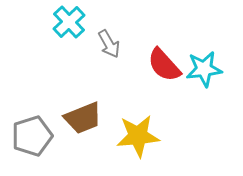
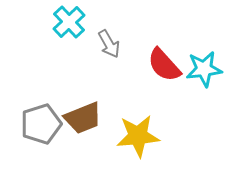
gray pentagon: moved 9 px right, 12 px up
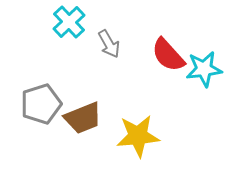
red semicircle: moved 4 px right, 10 px up
gray pentagon: moved 20 px up
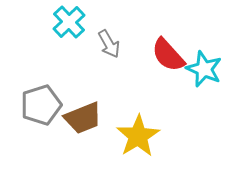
cyan star: rotated 30 degrees clockwise
gray pentagon: moved 1 px down
yellow star: rotated 27 degrees counterclockwise
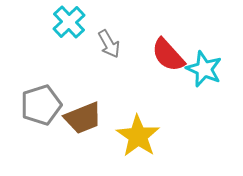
yellow star: rotated 6 degrees counterclockwise
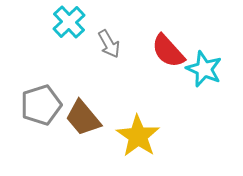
red semicircle: moved 4 px up
brown trapezoid: rotated 72 degrees clockwise
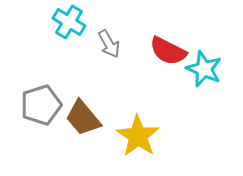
cyan cross: rotated 16 degrees counterclockwise
red semicircle: rotated 21 degrees counterclockwise
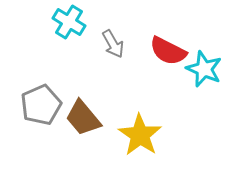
gray arrow: moved 4 px right
gray pentagon: rotated 6 degrees counterclockwise
yellow star: moved 2 px right, 1 px up
